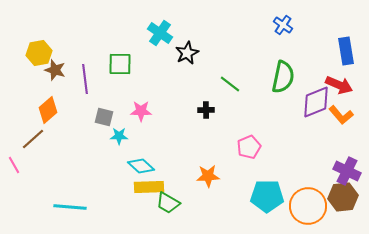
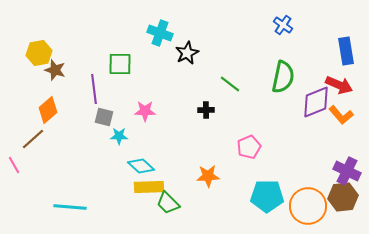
cyan cross: rotated 15 degrees counterclockwise
purple line: moved 9 px right, 10 px down
pink star: moved 4 px right
green trapezoid: rotated 15 degrees clockwise
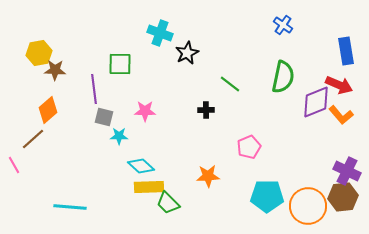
brown star: rotated 15 degrees counterclockwise
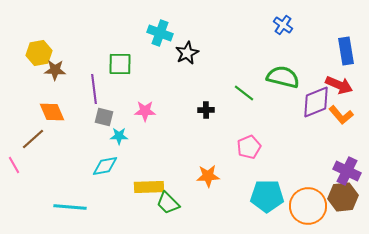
green semicircle: rotated 88 degrees counterclockwise
green line: moved 14 px right, 9 px down
orange diamond: moved 4 px right, 2 px down; rotated 72 degrees counterclockwise
cyan diamond: moved 36 px left; rotated 52 degrees counterclockwise
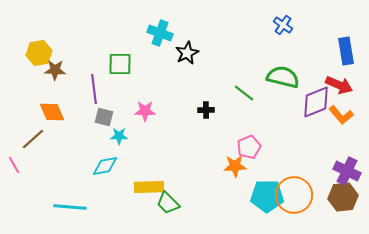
orange star: moved 27 px right, 10 px up
orange circle: moved 14 px left, 11 px up
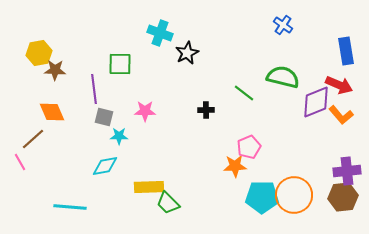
pink line: moved 6 px right, 3 px up
purple cross: rotated 32 degrees counterclockwise
cyan pentagon: moved 5 px left, 1 px down
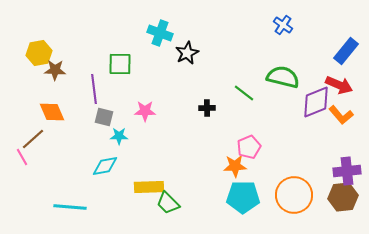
blue rectangle: rotated 48 degrees clockwise
black cross: moved 1 px right, 2 px up
pink line: moved 2 px right, 5 px up
cyan pentagon: moved 19 px left
